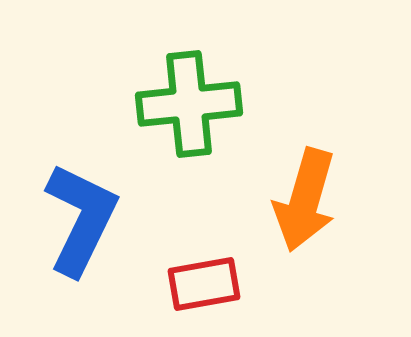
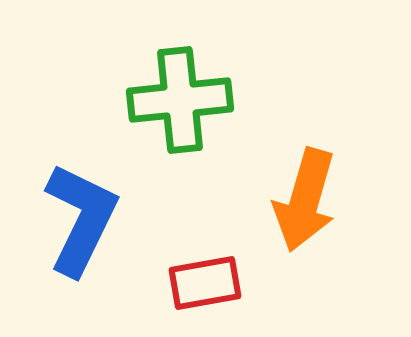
green cross: moved 9 px left, 4 px up
red rectangle: moved 1 px right, 1 px up
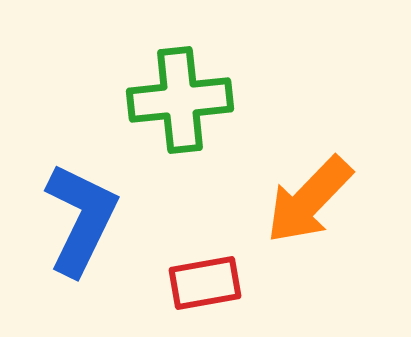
orange arrow: moved 4 px right; rotated 28 degrees clockwise
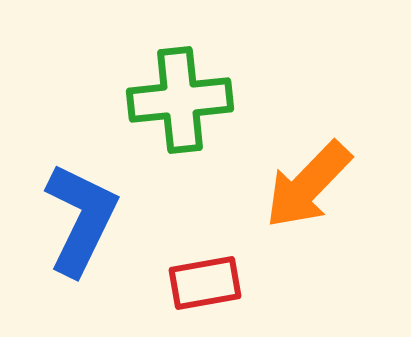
orange arrow: moved 1 px left, 15 px up
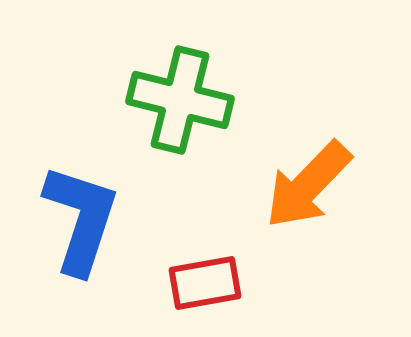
green cross: rotated 20 degrees clockwise
blue L-shape: rotated 8 degrees counterclockwise
